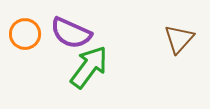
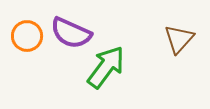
orange circle: moved 2 px right, 2 px down
green arrow: moved 17 px right
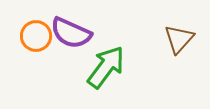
orange circle: moved 9 px right
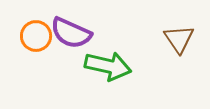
brown triangle: rotated 16 degrees counterclockwise
green arrow: moved 2 px right, 1 px up; rotated 66 degrees clockwise
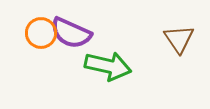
orange circle: moved 5 px right, 3 px up
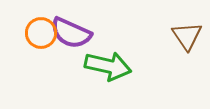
brown triangle: moved 8 px right, 3 px up
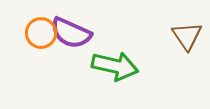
green arrow: moved 7 px right
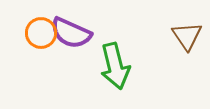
green arrow: rotated 63 degrees clockwise
